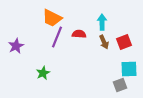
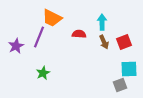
purple line: moved 18 px left
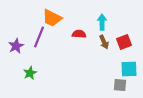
green star: moved 13 px left
gray square: rotated 24 degrees clockwise
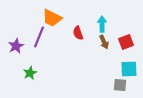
cyan arrow: moved 2 px down
red semicircle: moved 1 px left, 1 px up; rotated 112 degrees counterclockwise
red square: moved 2 px right
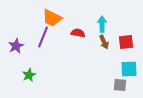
red semicircle: rotated 120 degrees clockwise
purple line: moved 4 px right
red square: rotated 14 degrees clockwise
green star: moved 1 px left, 2 px down
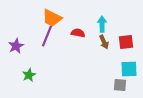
purple line: moved 4 px right, 1 px up
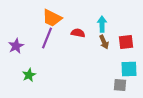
purple line: moved 2 px down
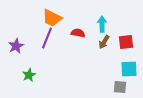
brown arrow: rotated 56 degrees clockwise
gray square: moved 2 px down
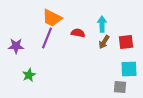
purple star: rotated 28 degrees clockwise
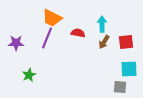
purple star: moved 3 px up
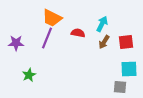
cyan arrow: rotated 28 degrees clockwise
